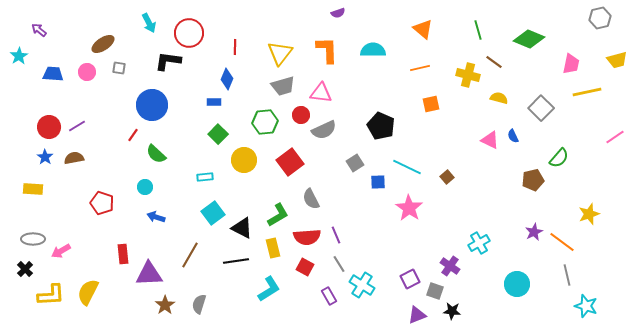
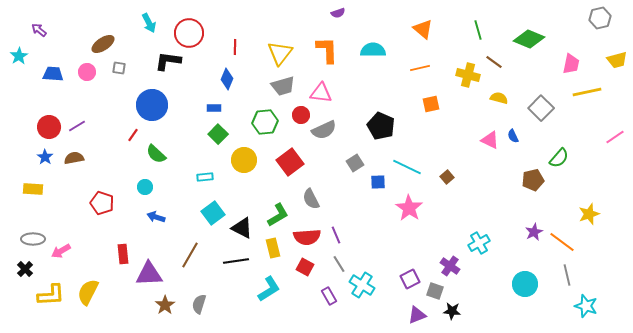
blue rectangle at (214, 102): moved 6 px down
cyan circle at (517, 284): moved 8 px right
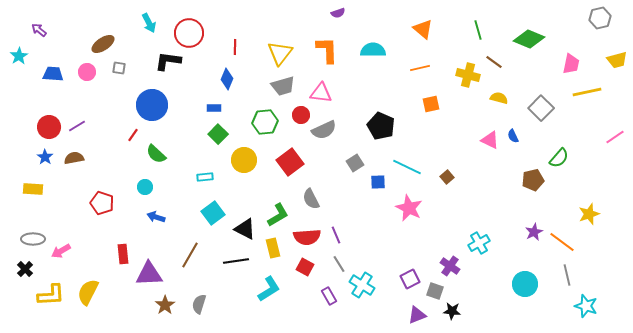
pink star at (409, 208): rotated 8 degrees counterclockwise
black triangle at (242, 228): moved 3 px right, 1 px down
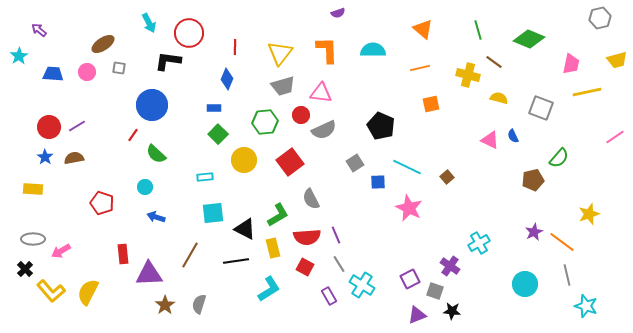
gray square at (541, 108): rotated 25 degrees counterclockwise
cyan square at (213, 213): rotated 30 degrees clockwise
yellow L-shape at (51, 295): moved 4 px up; rotated 52 degrees clockwise
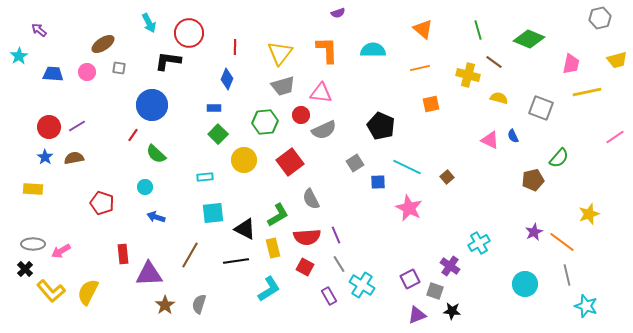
gray ellipse at (33, 239): moved 5 px down
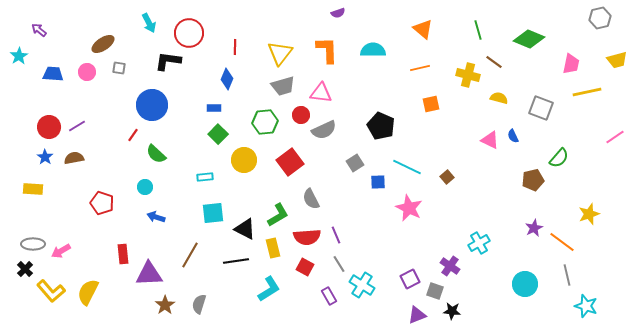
purple star at (534, 232): moved 4 px up
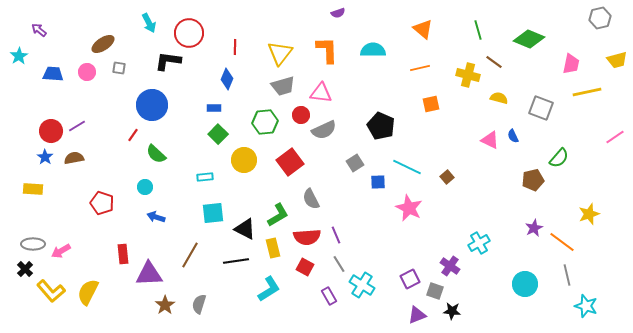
red circle at (49, 127): moved 2 px right, 4 px down
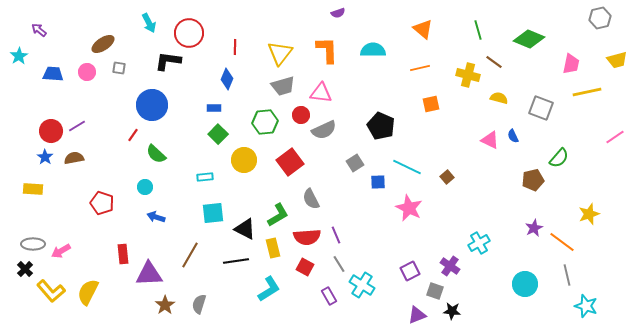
purple square at (410, 279): moved 8 px up
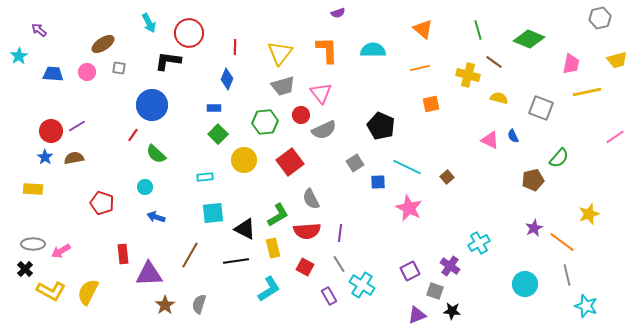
pink triangle at (321, 93): rotated 45 degrees clockwise
purple line at (336, 235): moved 4 px right, 2 px up; rotated 30 degrees clockwise
red semicircle at (307, 237): moved 6 px up
yellow L-shape at (51, 291): rotated 20 degrees counterclockwise
